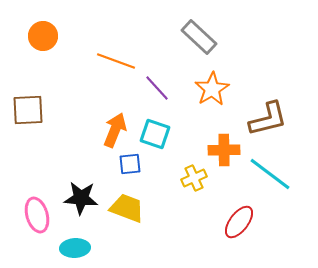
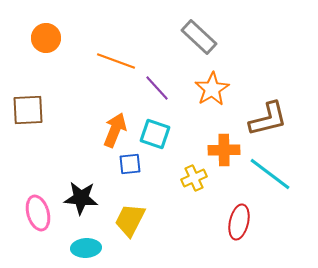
orange circle: moved 3 px right, 2 px down
yellow trapezoid: moved 3 px right, 12 px down; rotated 84 degrees counterclockwise
pink ellipse: moved 1 px right, 2 px up
red ellipse: rotated 24 degrees counterclockwise
cyan ellipse: moved 11 px right
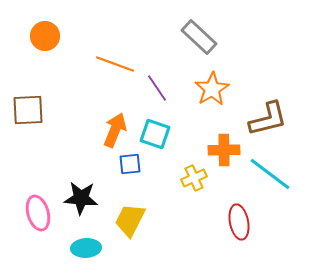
orange circle: moved 1 px left, 2 px up
orange line: moved 1 px left, 3 px down
purple line: rotated 8 degrees clockwise
red ellipse: rotated 24 degrees counterclockwise
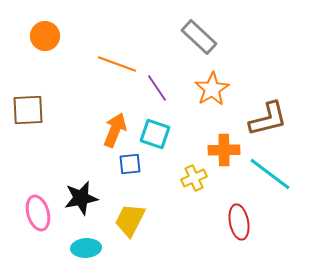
orange line: moved 2 px right
black star: rotated 16 degrees counterclockwise
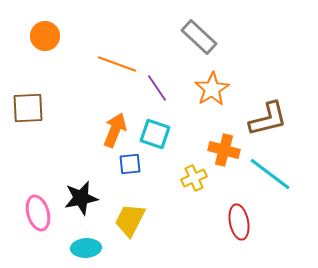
brown square: moved 2 px up
orange cross: rotated 16 degrees clockwise
